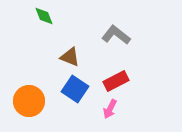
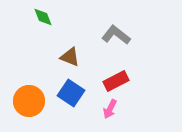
green diamond: moved 1 px left, 1 px down
blue square: moved 4 px left, 4 px down
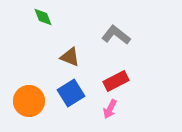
blue square: rotated 24 degrees clockwise
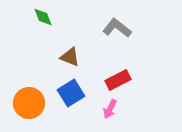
gray L-shape: moved 1 px right, 7 px up
red rectangle: moved 2 px right, 1 px up
orange circle: moved 2 px down
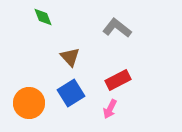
brown triangle: rotated 25 degrees clockwise
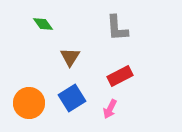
green diamond: moved 7 px down; rotated 15 degrees counterclockwise
gray L-shape: rotated 132 degrees counterclockwise
brown triangle: rotated 15 degrees clockwise
red rectangle: moved 2 px right, 4 px up
blue square: moved 1 px right, 5 px down
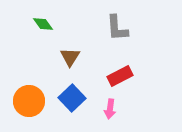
blue square: rotated 12 degrees counterclockwise
orange circle: moved 2 px up
pink arrow: rotated 18 degrees counterclockwise
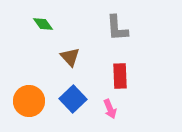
brown triangle: rotated 15 degrees counterclockwise
red rectangle: rotated 65 degrees counterclockwise
blue square: moved 1 px right, 1 px down
pink arrow: rotated 30 degrees counterclockwise
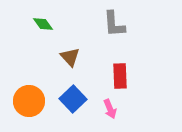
gray L-shape: moved 3 px left, 4 px up
